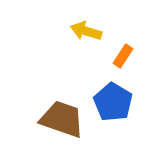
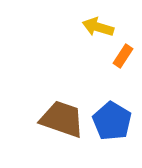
yellow arrow: moved 12 px right, 4 px up
blue pentagon: moved 1 px left, 19 px down
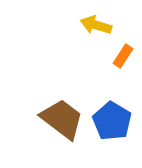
yellow arrow: moved 2 px left, 2 px up
brown trapezoid: rotated 18 degrees clockwise
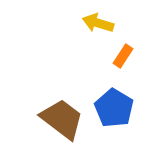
yellow arrow: moved 2 px right, 2 px up
blue pentagon: moved 2 px right, 13 px up
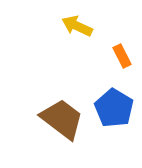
yellow arrow: moved 21 px left, 3 px down; rotated 8 degrees clockwise
orange rectangle: moved 1 px left; rotated 60 degrees counterclockwise
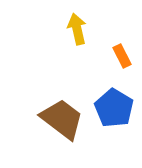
yellow arrow: moved 3 px down; rotated 52 degrees clockwise
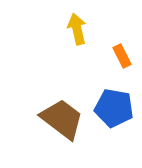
blue pentagon: rotated 21 degrees counterclockwise
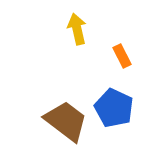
blue pentagon: rotated 15 degrees clockwise
brown trapezoid: moved 4 px right, 2 px down
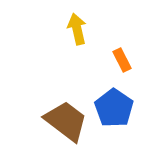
orange rectangle: moved 4 px down
blue pentagon: rotated 9 degrees clockwise
